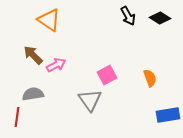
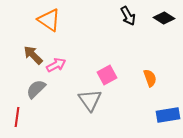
black diamond: moved 4 px right
gray semicircle: moved 3 px right, 5 px up; rotated 35 degrees counterclockwise
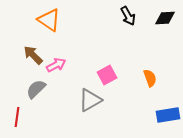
black diamond: moved 1 px right; rotated 35 degrees counterclockwise
gray triangle: rotated 35 degrees clockwise
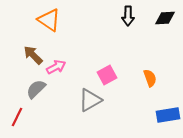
black arrow: rotated 30 degrees clockwise
pink arrow: moved 2 px down
red line: rotated 18 degrees clockwise
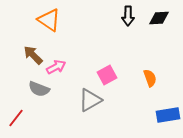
black diamond: moved 6 px left
gray semicircle: moved 3 px right; rotated 115 degrees counterclockwise
red line: moved 1 px left, 1 px down; rotated 12 degrees clockwise
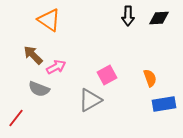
blue rectangle: moved 4 px left, 11 px up
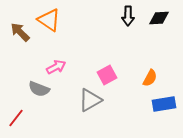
brown arrow: moved 13 px left, 23 px up
orange semicircle: rotated 48 degrees clockwise
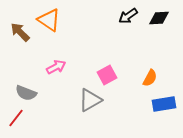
black arrow: rotated 54 degrees clockwise
gray semicircle: moved 13 px left, 4 px down
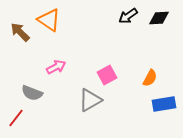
gray semicircle: moved 6 px right
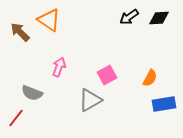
black arrow: moved 1 px right, 1 px down
pink arrow: moved 3 px right; rotated 42 degrees counterclockwise
